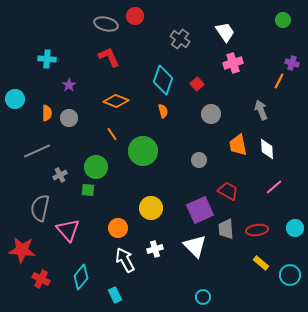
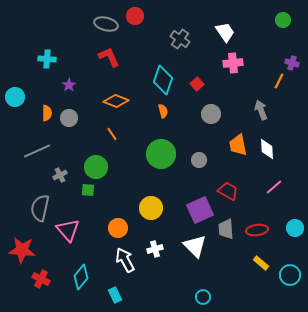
pink cross at (233, 63): rotated 12 degrees clockwise
cyan circle at (15, 99): moved 2 px up
green circle at (143, 151): moved 18 px right, 3 px down
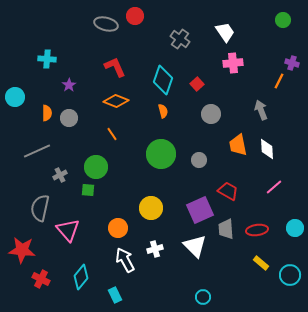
red L-shape at (109, 57): moved 6 px right, 10 px down
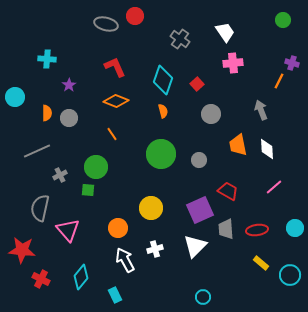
white triangle at (195, 246): rotated 30 degrees clockwise
